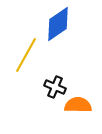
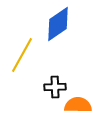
yellow line: moved 4 px left
black cross: rotated 25 degrees counterclockwise
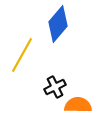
blue diamond: rotated 15 degrees counterclockwise
black cross: rotated 25 degrees counterclockwise
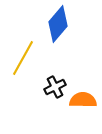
yellow line: moved 1 px right, 3 px down
orange semicircle: moved 5 px right, 5 px up
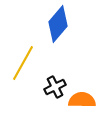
yellow line: moved 5 px down
orange semicircle: moved 1 px left
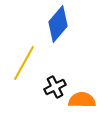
yellow line: moved 1 px right
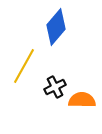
blue diamond: moved 2 px left, 3 px down
yellow line: moved 3 px down
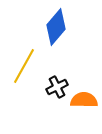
black cross: moved 2 px right
orange semicircle: moved 2 px right
